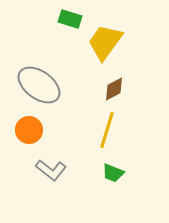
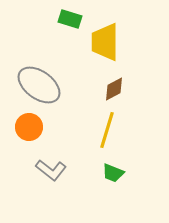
yellow trapezoid: rotated 36 degrees counterclockwise
orange circle: moved 3 px up
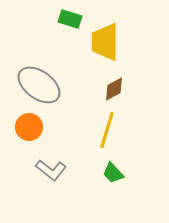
green trapezoid: rotated 25 degrees clockwise
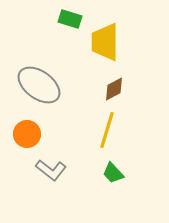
orange circle: moved 2 px left, 7 px down
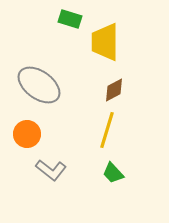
brown diamond: moved 1 px down
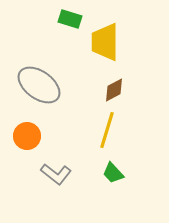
orange circle: moved 2 px down
gray L-shape: moved 5 px right, 4 px down
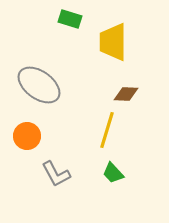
yellow trapezoid: moved 8 px right
brown diamond: moved 12 px right, 4 px down; rotated 30 degrees clockwise
gray L-shape: rotated 24 degrees clockwise
